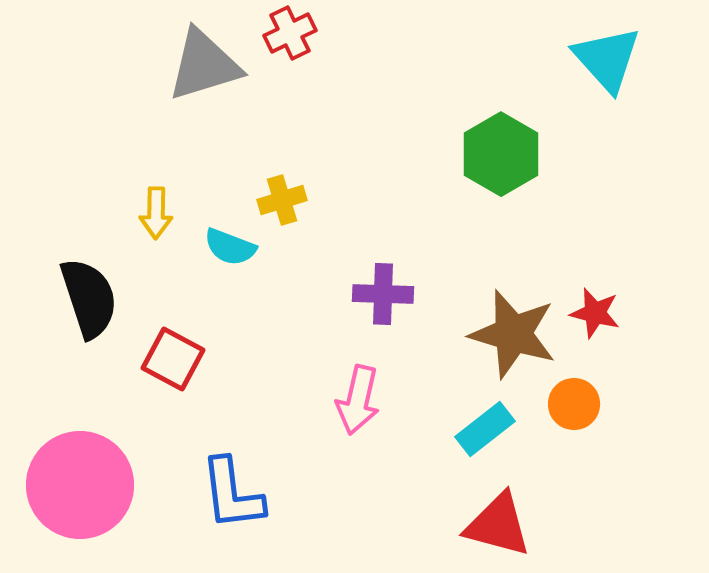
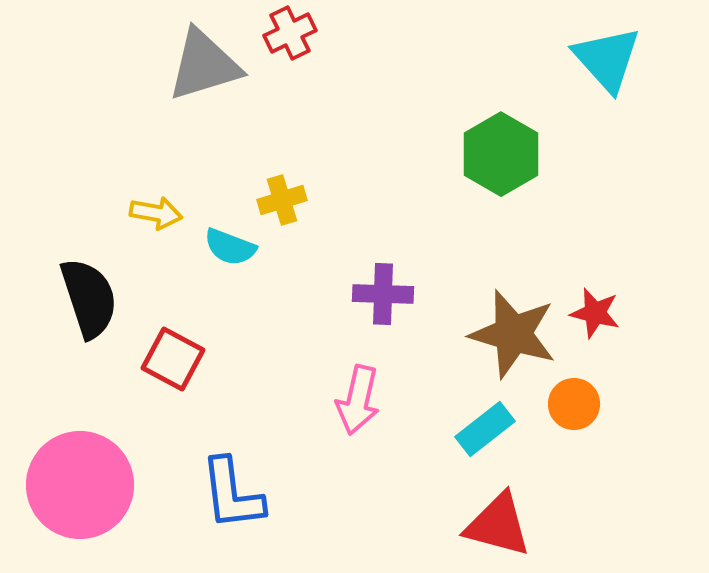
yellow arrow: rotated 81 degrees counterclockwise
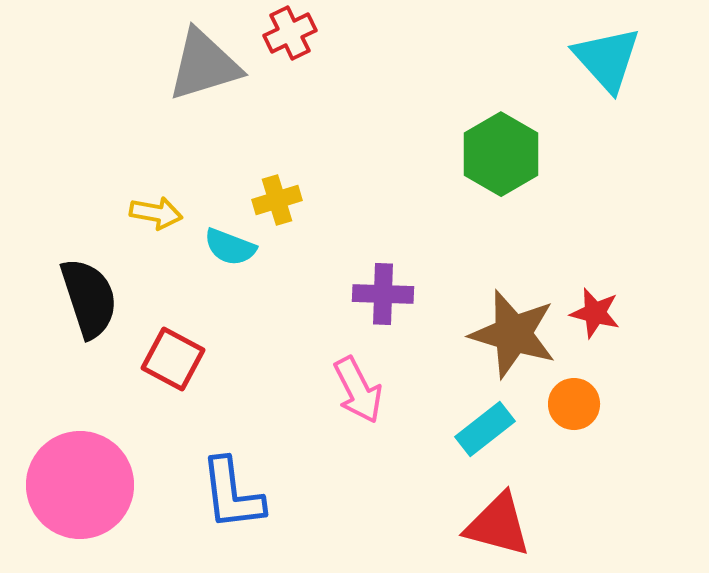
yellow cross: moved 5 px left
pink arrow: moved 10 px up; rotated 40 degrees counterclockwise
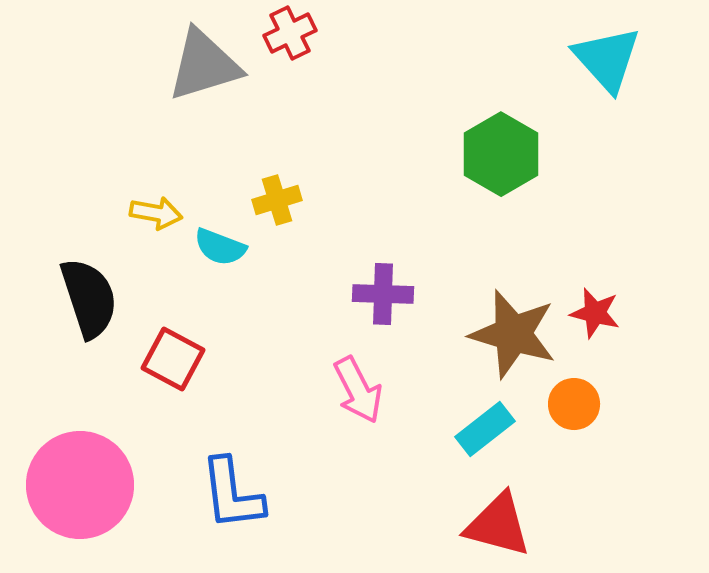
cyan semicircle: moved 10 px left
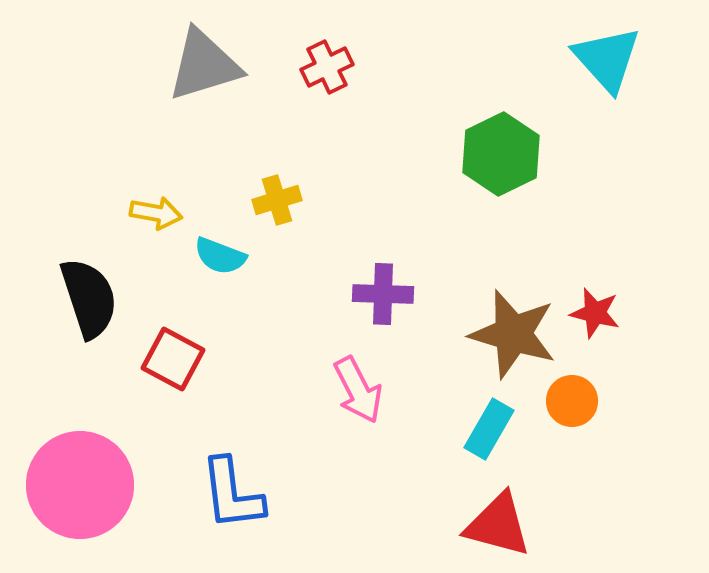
red cross: moved 37 px right, 34 px down
green hexagon: rotated 4 degrees clockwise
cyan semicircle: moved 9 px down
orange circle: moved 2 px left, 3 px up
cyan rectangle: moved 4 px right; rotated 22 degrees counterclockwise
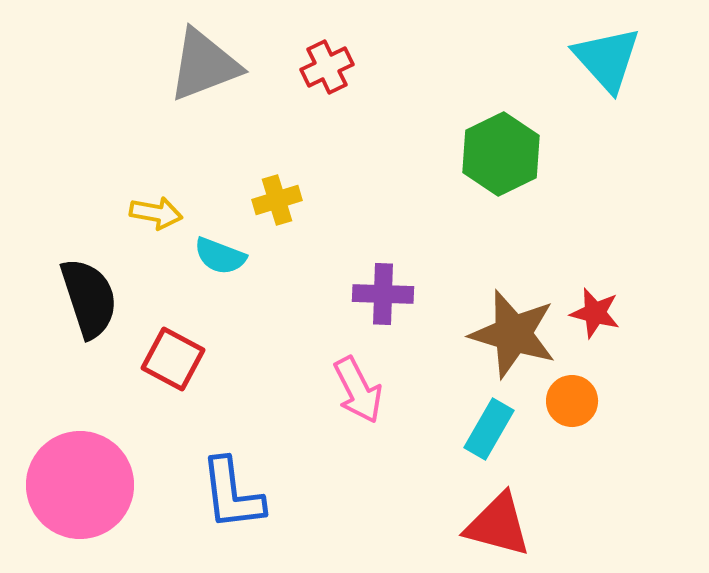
gray triangle: rotated 4 degrees counterclockwise
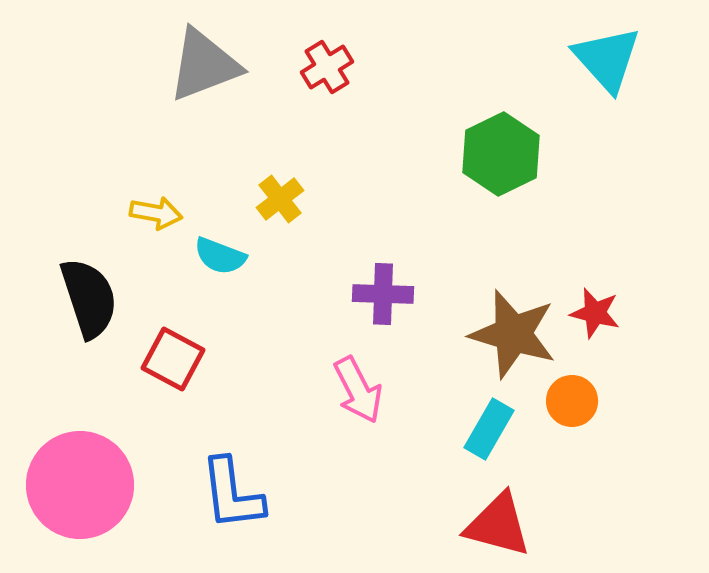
red cross: rotated 6 degrees counterclockwise
yellow cross: moved 3 px right, 1 px up; rotated 21 degrees counterclockwise
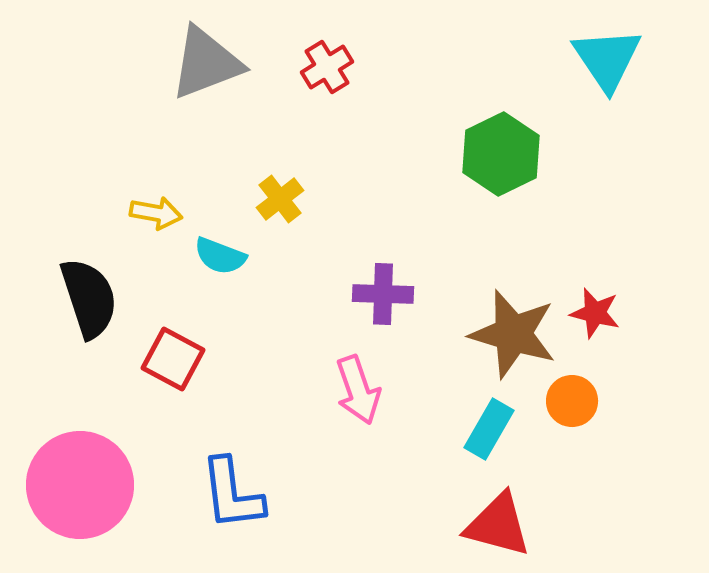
cyan triangle: rotated 8 degrees clockwise
gray triangle: moved 2 px right, 2 px up
pink arrow: rotated 8 degrees clockwise
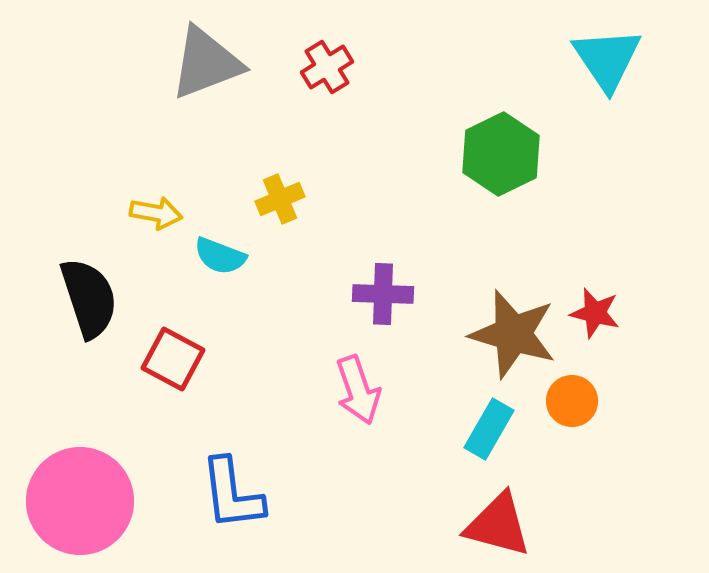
yellow cross: rotated 15 degrees clockwise
pink circle: moved 16 px down
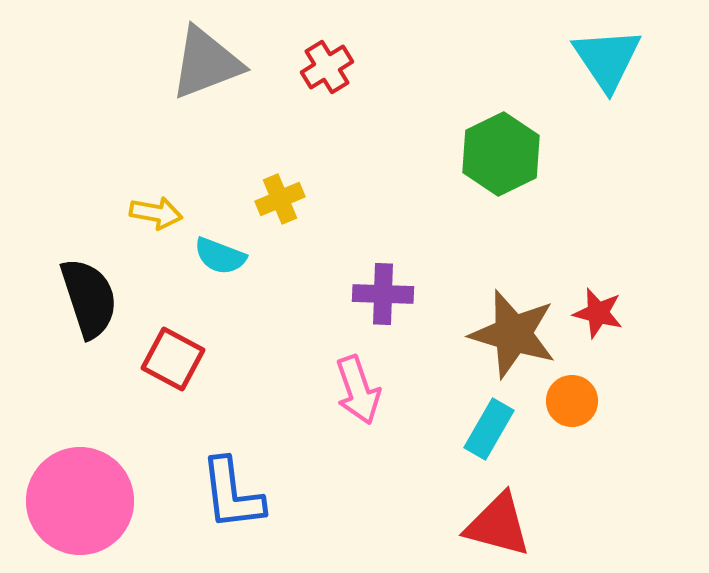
red star: moved 3 px right
